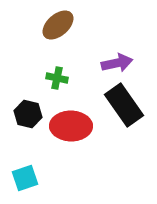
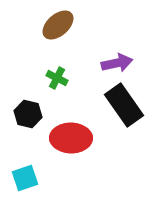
green cross: rotated 15 degrees clockwise
red ellipse: moved 12 px down
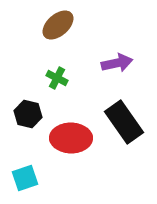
black rectangle: moved 17 px down
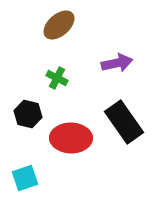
brown ellipse: moved 1 px right
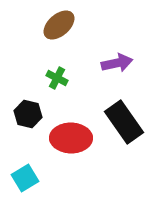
cyan square: rotated 12 degrees counterclockwise
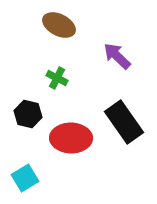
brown ellipse: rotated 68 degrees clockwise
purple arrow: moved 7 px up; rotated 124 degrees counterclockwise
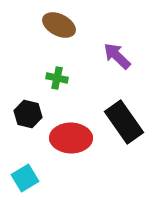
green cross: rotated 15 degrees counterclockwise
